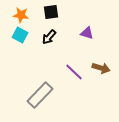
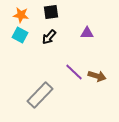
purple triangle: rotated 16 degrees counterclockwise
brown arrow: moved 4 px left, 8 px down
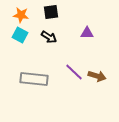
black arrow: rotated 98 degrees counterclockwise
gray rectangle: moved 6 px left, 16 px up; rotated 52 degrees clockwise
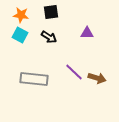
brown arrow: moved 2 px down
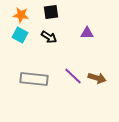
purple line: moved 1 px left, 4 px down
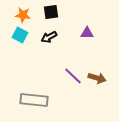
orange star: moved 2 px right
black arrow: rotated 119 degrees clockwise
gray rectangle: moved 21 px down
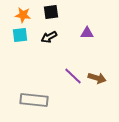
cyan square: rotated 35 degrees counterclockwise
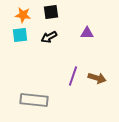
purple line: rotated 66 degrees clockwise
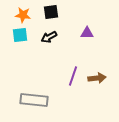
brown arrow: rotated 24 degrees counterclockwise
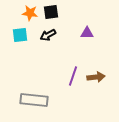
orange star: moved 7 px right, 2 px up
black arrow: moved 1 px left, 2 px up
brown arrow: moved 1 px left, 1 px up
